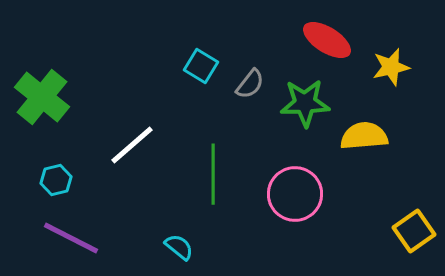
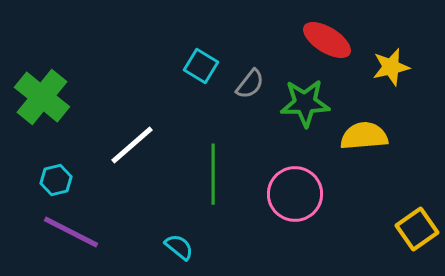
yellow square: moved 3 px right, 2 px up
purple line: moved 6 px up
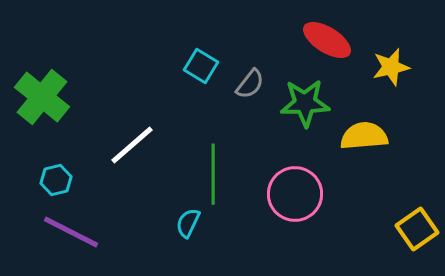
cyan semicircle: moved 9 px right, 24 px up; rotated 104 degrees counterclockwise
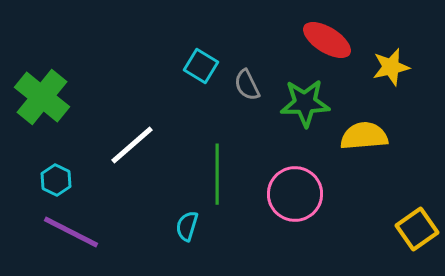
gray semicircle: moved 3 px left, 1 px down; rotated 116 degrees clockwise
green line: moved 4 px right
cyan hexagon: rotated 20 degrees counterclockwise
cyan semicircle: moved 1 px left, 3 px down; rotated 8 degrees counterclockwise
